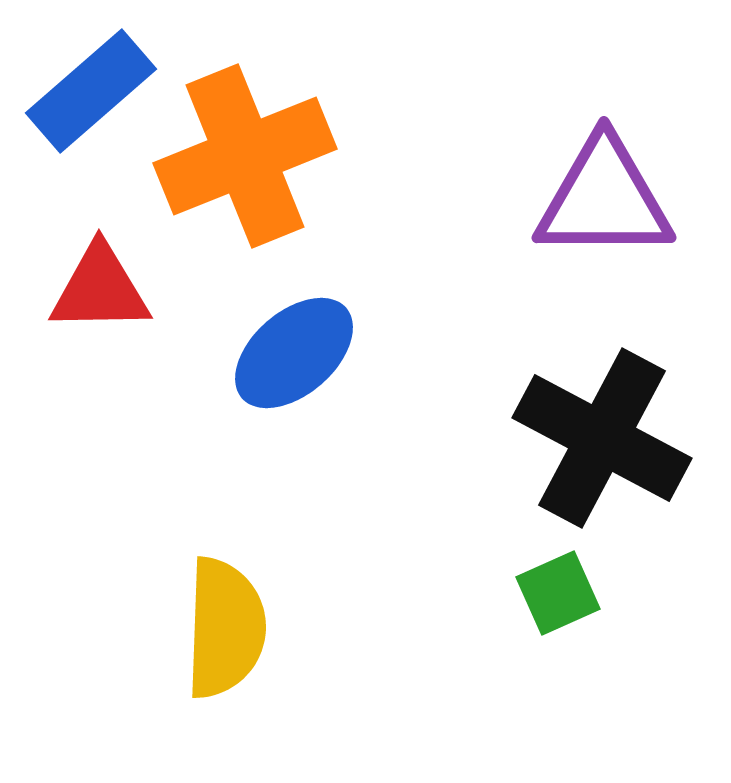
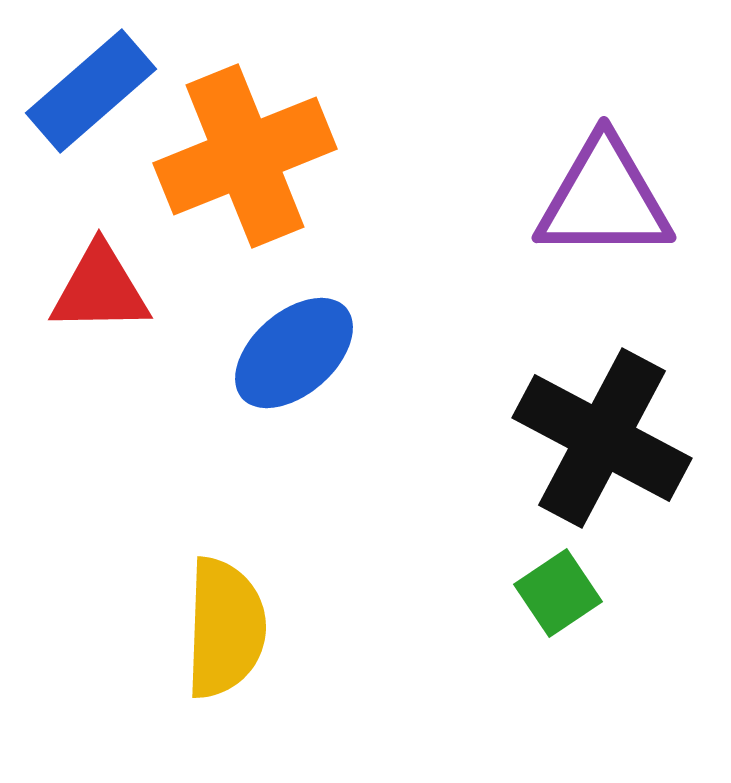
green square: rotated 10 degrees counterclockwise
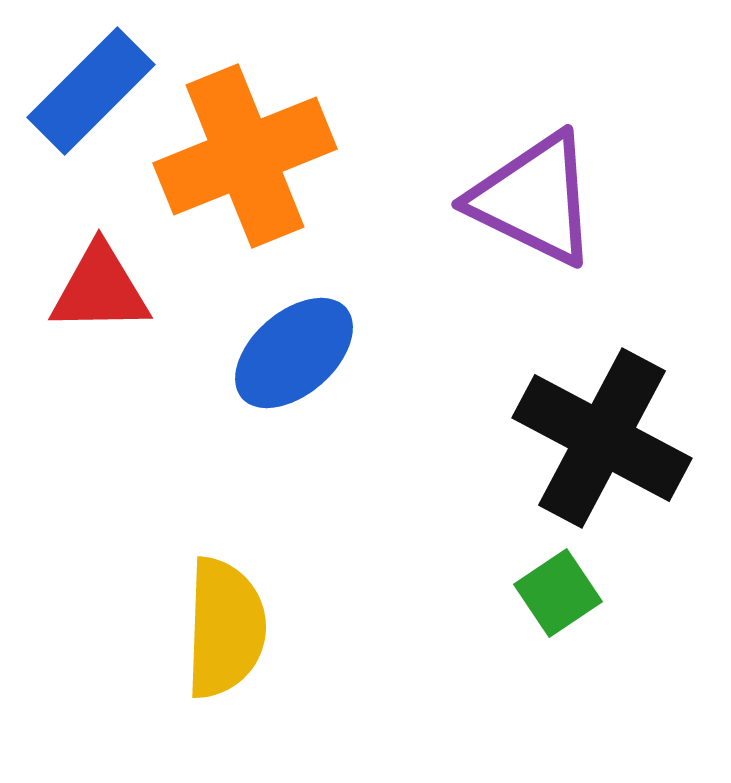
blue rectangle: rotated 4 degrees counterclockwise
purple triangle: moved 70 px left; rotated 26 degrees clockwise
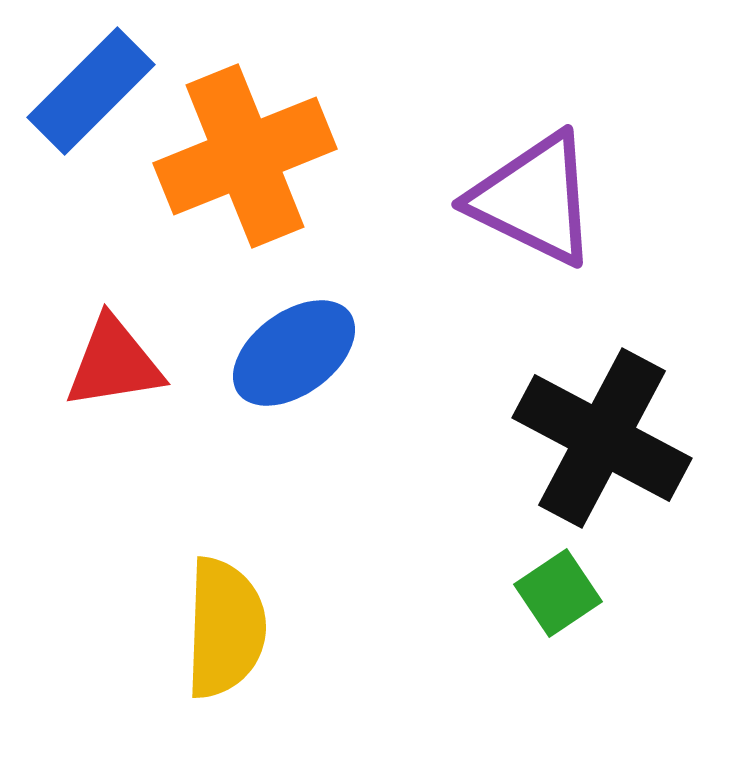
red triangle: moved 14 px right, 74 px down; rotated 8 degrees counterclockwise
blue ellipse: rotated 5 degrees clockwise
